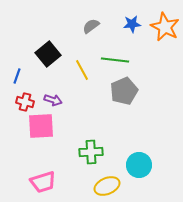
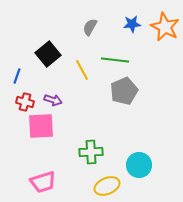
gray semicircle: moved 1 px left, 1 px down; rotated 24 degrees counterclockwise
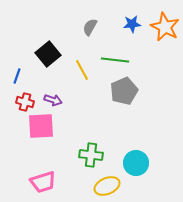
green cross: moved 3 px down; rotated 10 degrees clockwise
cyan circle: moved 3 px left, 2 px up
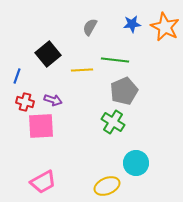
yellow line: rotated 65 degrees counterclockwise
green cross: moved 22 px right, 33 px up; rotated 25 degrees clockwise
pink trapezoid: rotated 12 degrees counterclockwise
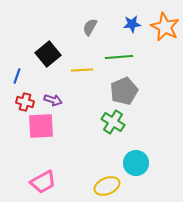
green line: moved 4 px right, 3 px up; rotated 12 degrees counterclockwise
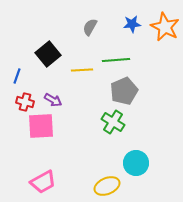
green line: moved 3 px left, 3 px down
purple arrow: rotated 12 degrees clockwise
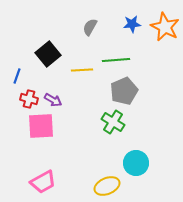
red cross: moved 4 px right, 3 px up
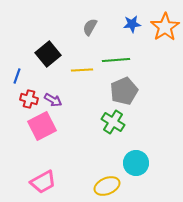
orange star: rotated 12 degrees clockwise
pink square: moved 1 px right; rotated 24 degrees counterclockwise
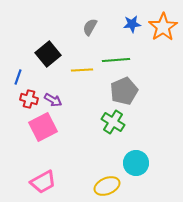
orange star: moved 2 px left
blue line: moved 1 px right, 1 px down
pink square: moved 1 px right, 1 px down
